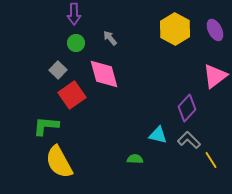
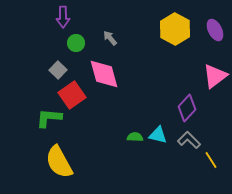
purple arrow: moved 11 px left, 3 px down
green L-shape: moved 3 px right, 8 px up
green semicircle: moved 22 px up
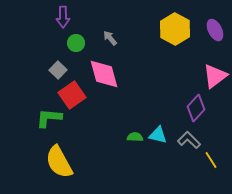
purple diamond: moved 9 px right
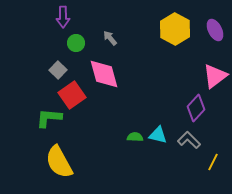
yellow line: moved 2 px right, 2 px down; rotated 60 degrees clockwise
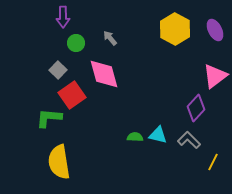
yellow semicircle: rotated 20 degrees clockwise
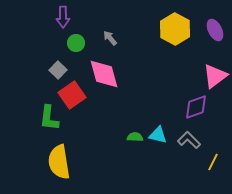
purple diamond: moved 1 px up; rotated 28 degrees clockwise
green L-shape: rotated 88 degrees counterclockwise
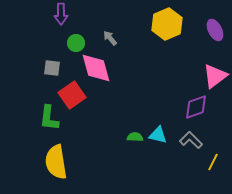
purple arrow: moved 2 px left, 3 px up
yellow hexagon: moved 8 px left, 5 px up; rotated 8 degrees clockwise
gray square: moved 6 px left, 2 px up; rotated 36 degrees counterclockwise
pink diamond: moved 8 px left, 6 px up
gray L-shape: moved 2 px right
yellow semicircle: moved 3 px left
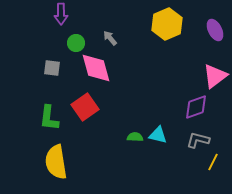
red square: moved 13 px right, 12 px down
gray L-shape: moved 7 px right; rotated 30 degrees counterclockwise
